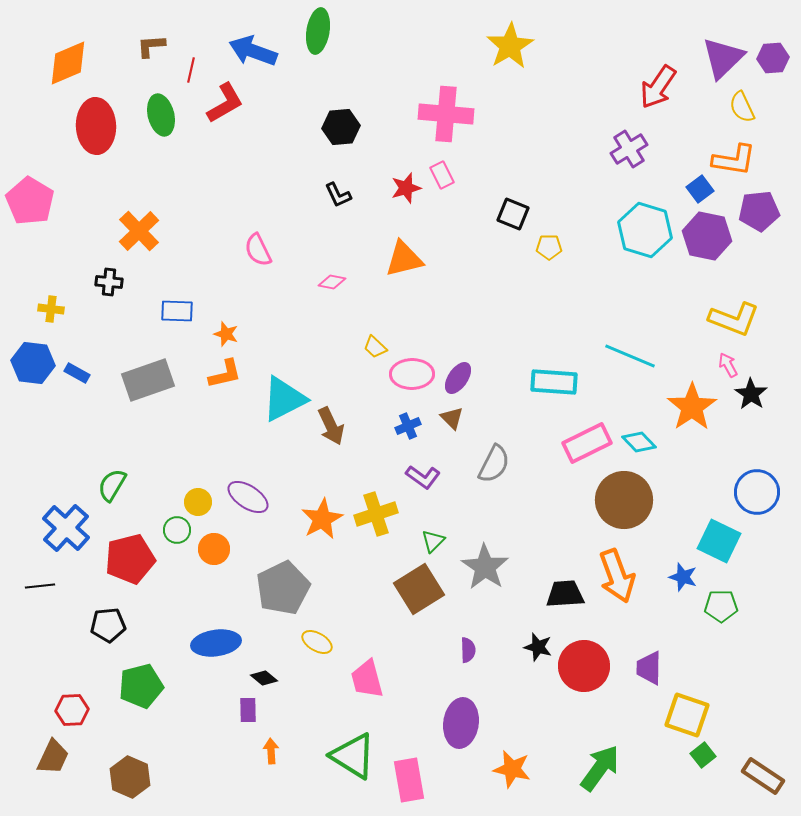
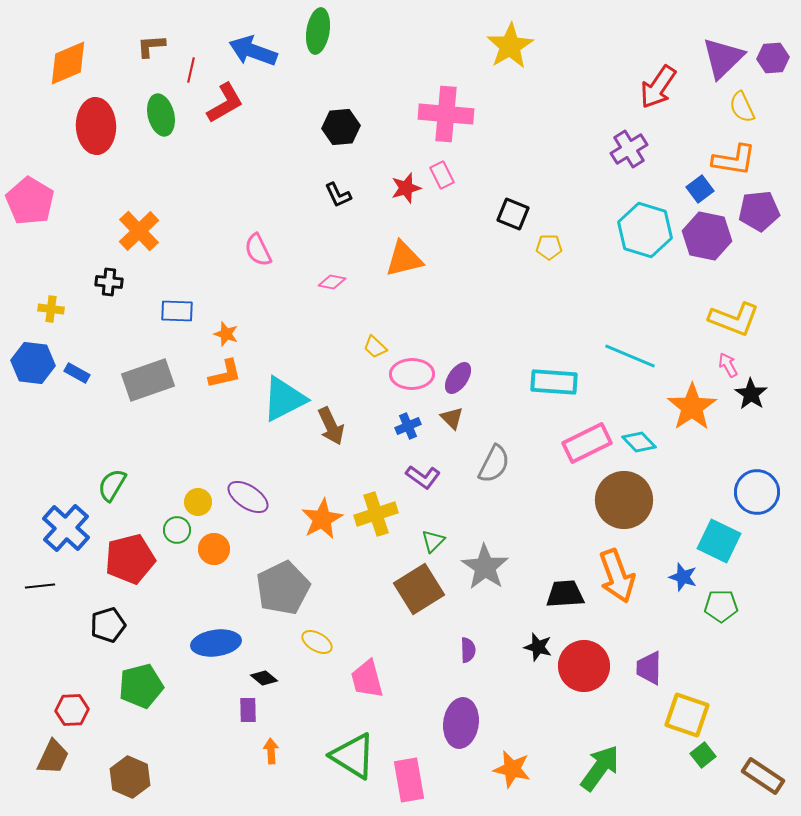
black pentagon at (108, 625): rotated 12 degrees counterclockwise
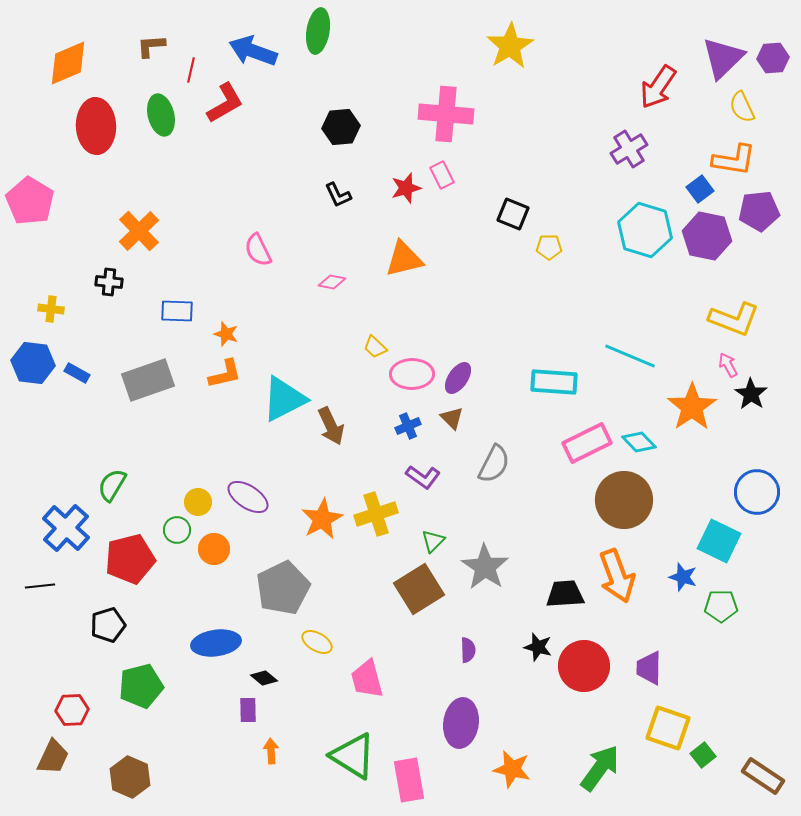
yellow square at (687, 715): moved 19 px left, 13 px down
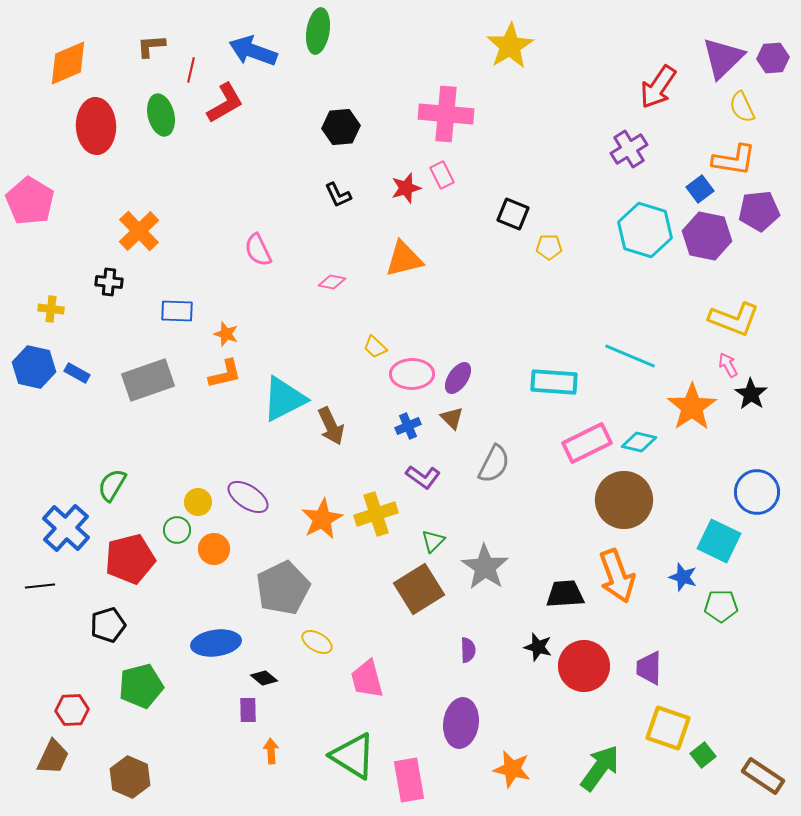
blue hexagon at (33, 363): moved 1 px right, 4 px down; rotated 6 degrees clockwise
cyan diamond at (639, 442): rotated 32 degrees counterclockwise
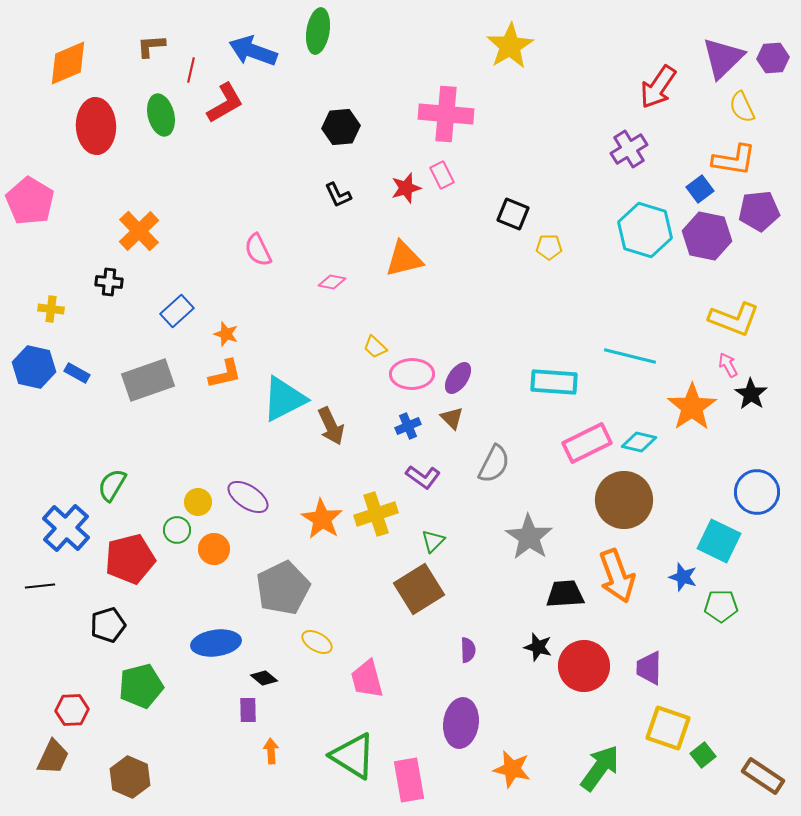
blue rectangle at (177, 311): rotated 44 degrees counterclockwise
cyan line at (630, 356): rotated 9 degrees counterclockwise
orange star at (322, 519): rotated 12 degrees counterclockwise
gray star at (485, 567): moved 44 px right, 30 px up
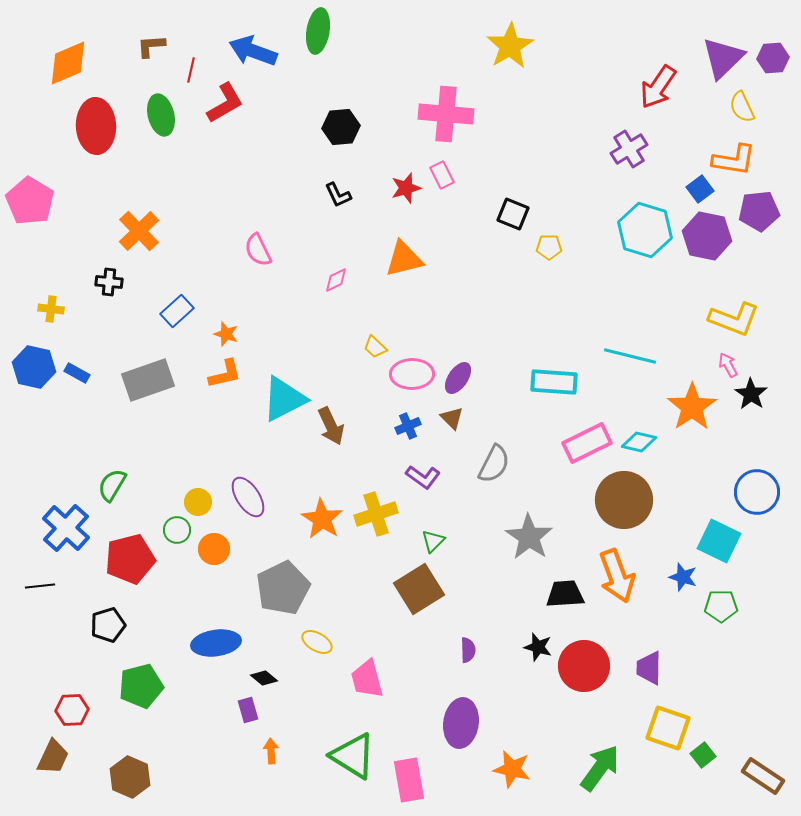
pink diamond at (332, 282): moved 4 px right, 2 px up; rotated 36 degrees counterclockwise
purple ellipse at (248, 497): rotated 24 degrees clockwise
purple rectangle at (248, 710): rotated 15 degrees counterclockwise
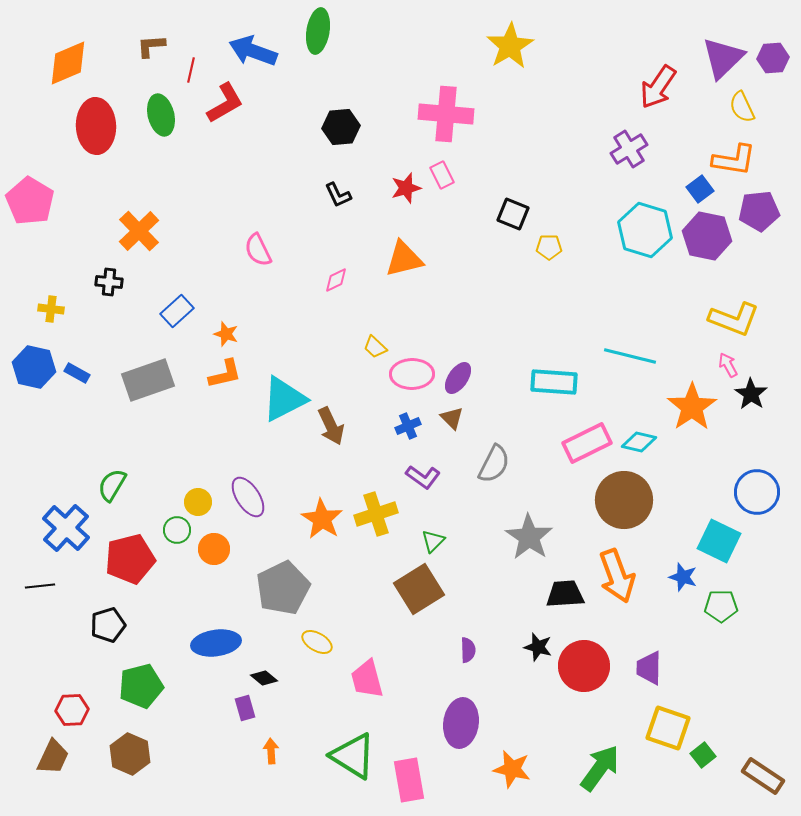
purple rectangle at (248, 710): moved 3 px left, 2 px up
brown hexagon at (130, 777): moved 23 px up
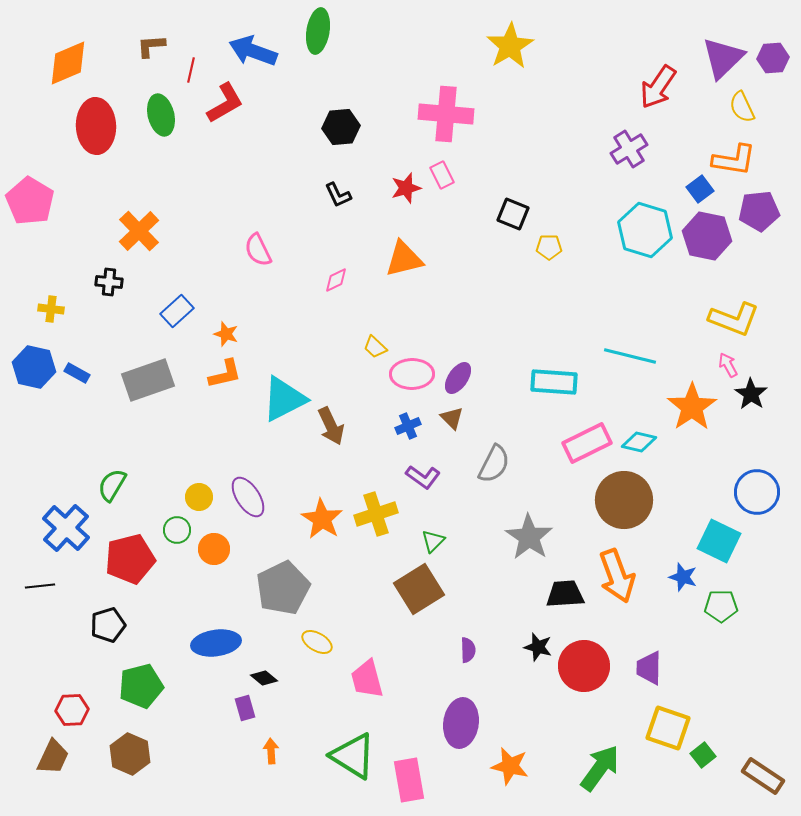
yellow circle at (198, 502): moved 1 px right, 5 px up
orange star at (512, 769): moved 2 px left, 3 px up
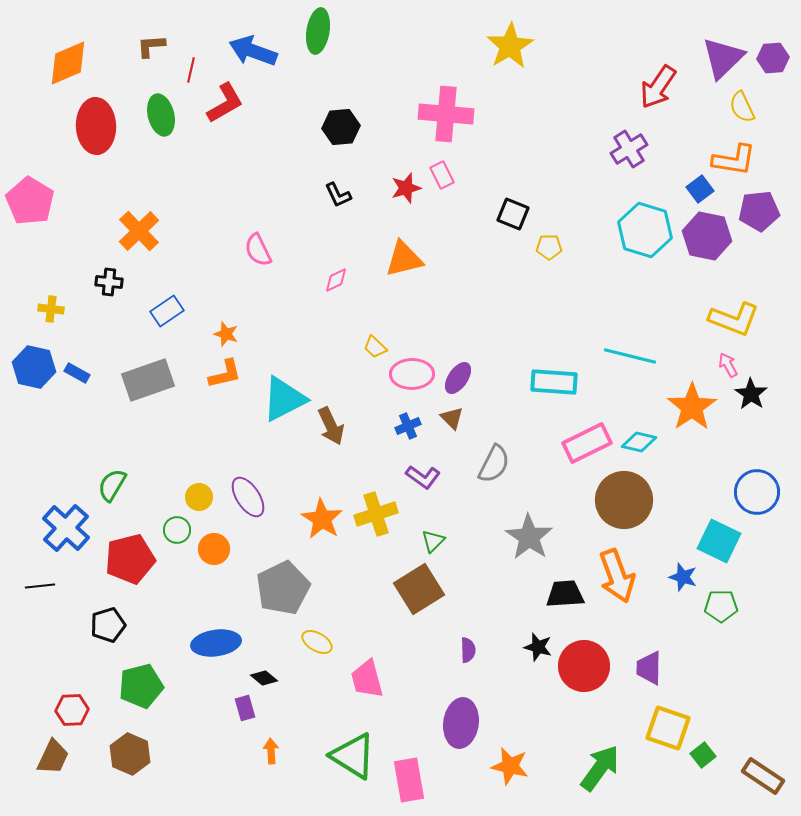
blue rectangle at (177, 311): moved 10 px left; rotated 8 degrees clockwise
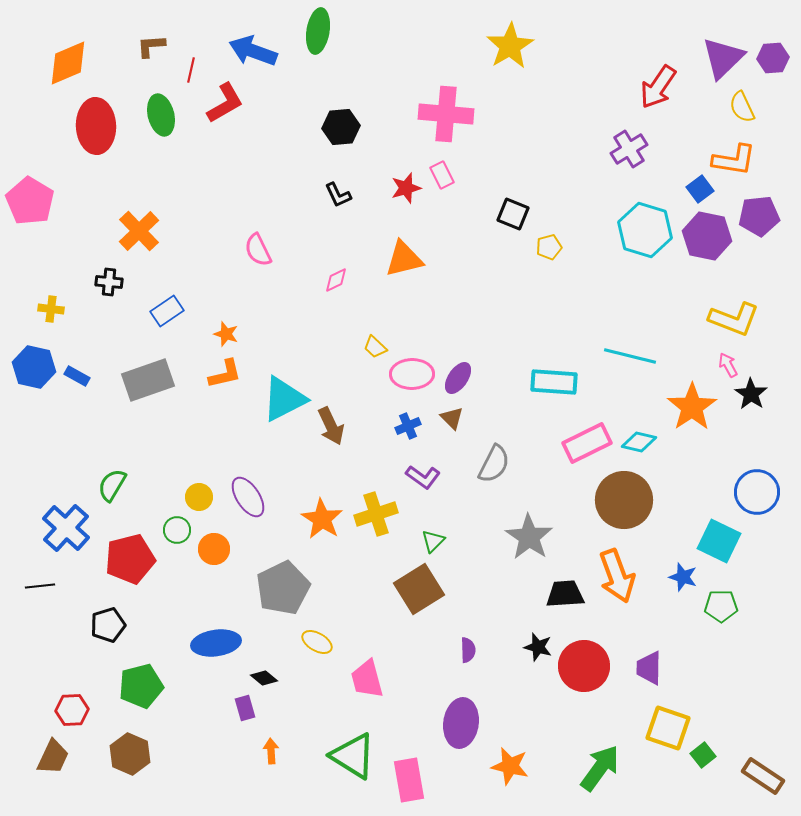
purple pentagon at (759, 211): moved 5 px down
yellow pentagon at (549, 247): rotated 15 degrees counterclockwise
blue rectangle at (77, 373): moved 3 px down
